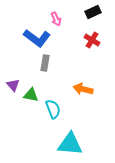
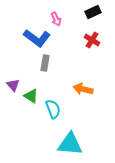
green triangle: moved 1 px down; rotated 21 degrees clockwise
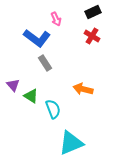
red cross: moved 4 px up
gray rectangle: rotated 42 degrees counterclockwise
cyan triangle: moved 1 px right, 1 px up; rotated 28 degrees counterclockwise
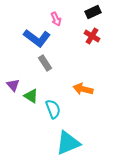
cyan triangle: moved 3 px left
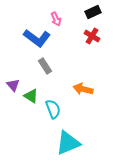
gray rectangle: moved 3 px down
